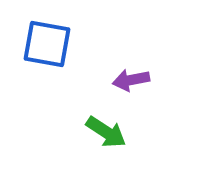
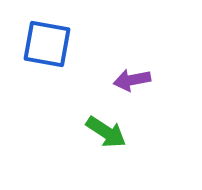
purple arrow: moved 1 px right
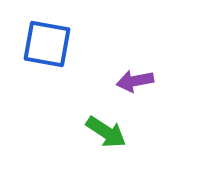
purple arrow: moved 3 px right, 1 px down
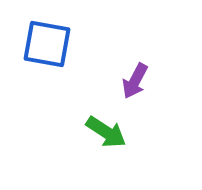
purple arrow: rotated 51 degrees counterclockwise
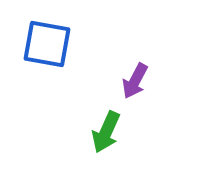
green arrow: rotated 81 degrees clockwise
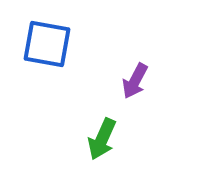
green arrow: moved 4 px left, 7 px down
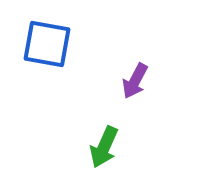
green arrow: moved 2 px right, 8 px down
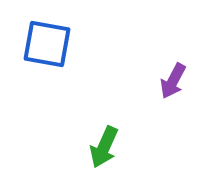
purple arrow: moved 38 px right
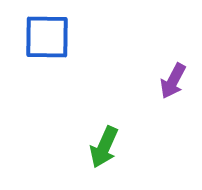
blue square: moved 7 px up; rotated 9 degrees counterclockwise
